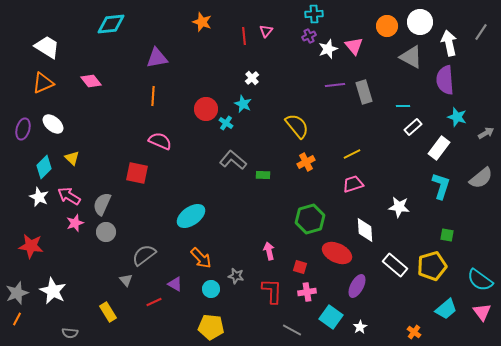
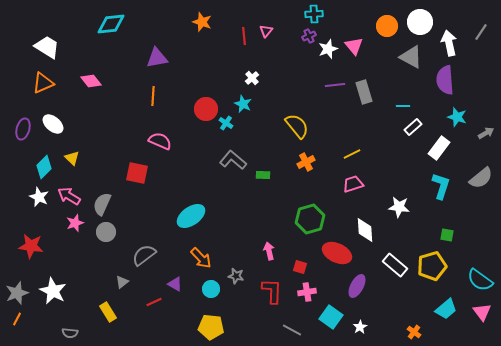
gray triangle at (126, 280): moved 4 px left, 2 px down; rotated 32 degrees clockwise
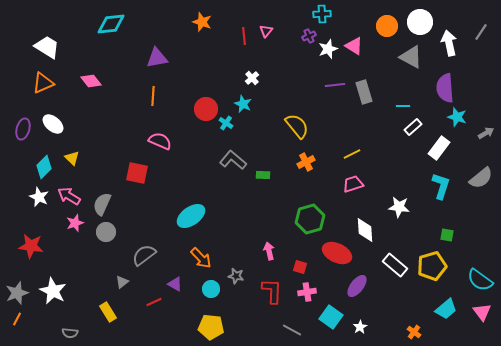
cyan cross at (314, 14): moved 8 px right
pink triangle at (354, 46): rotated 18 degrees counterclockwise
purple semicircle at (445, 80): moved 8 px down
purple ellipse at (357, 286): rotated 10 degrees clockwise
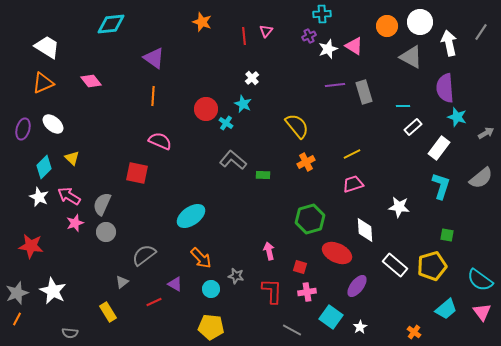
purple triangle at (157, 58): moved 3 px left; rotated 45 degrees clockwise
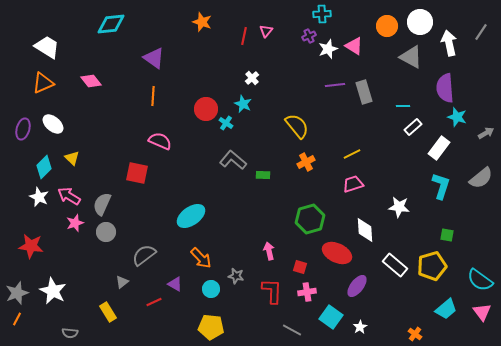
red line at (244, 36): rotated 18 degrees clockwise
orange cross at (414, 332): moved 1 px right, 2 px down
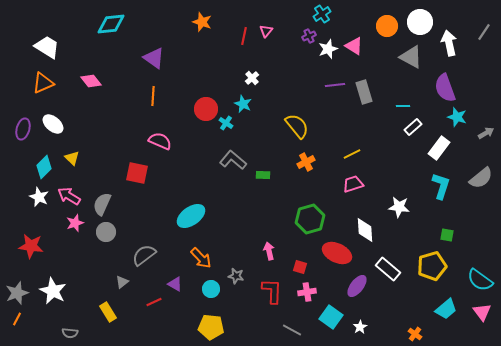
cyan cross at (322, 14): rotated 30 degrees counterclockwise
gray line at (481, 32): moved 3 px right
purple semicircle at (445, 88): rotated 16 degrees counterclockwise
white rectangle at (395, 265): moved 7 px left, 4 px down
